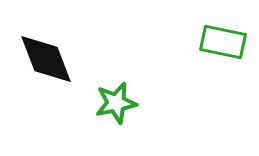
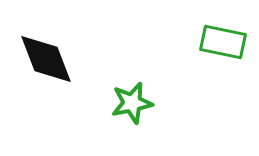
green star: moved 16 px right
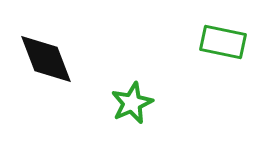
green star: rotated 12 degrees counterclockwise
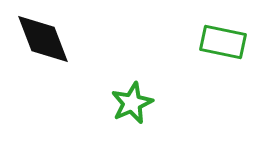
black diamond: moved 3 px left, 20 px up
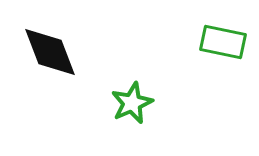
black diamond: moved 7 px right, 13 px down
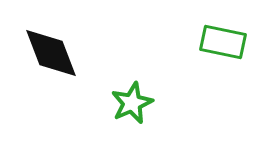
black diamond: moved 1 px right, 1 px down
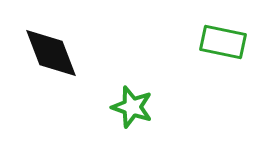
green star: moved 4 px down; rotated 30 degrees counterclockwise
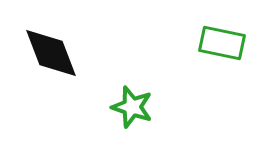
green rectangle: moved 1 px left, 1 px down
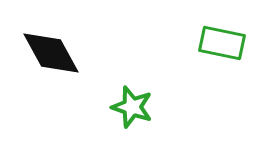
black diamond: rotated 8 degrees counterclockwise
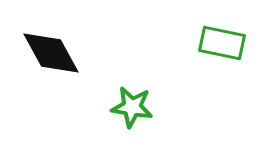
green star: rotated 9 degrees counterclockwise
